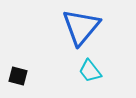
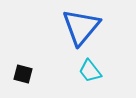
black square: moved 5 px right, 2 px up
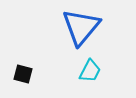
cyan trapezoid: rotated 115 degrees counterclockwise
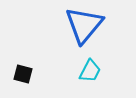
blue triangle: moved 3 px right, 2 px up
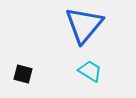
cyan trapezoid: rotated 85 degrees counterclockwise
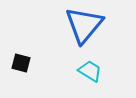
black square: moved 2 px left, 11 px up
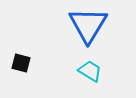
blue triangle: moved 4 px right; rotated 9 degrees counterclockwise
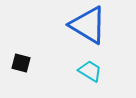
blue triangle: rotated 30 degrees counterclockwise
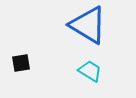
black square: rotated 24 degrees counterclockwise
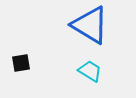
blue triangle: moved 2 px right
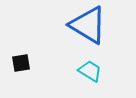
blue triangle: moved 2 px left
